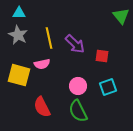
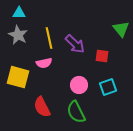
green triangle: moved 13 px down
pink semicircle: moved 2 px right, 1 px up
yellow square: moved 1 px left, 2 px down
pink circle: moved 1 px right, 1 px up
green semicircle: moved 2 px left, 1 px down
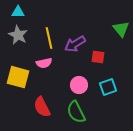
cyan triangle: moved 1 px left, 1 px up
purple arrow: rotated 105 degrees clockwise
red square: moved 4 px left, 1 px down
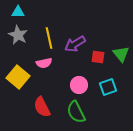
green triangle: moved 25 px down
yellow square: rotated 25 degrees clockwise
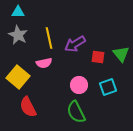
red semicircle: moved 14 px left
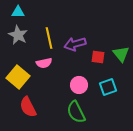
purple arrow: rotated 15 degrees clockwise
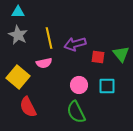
cyan square: moved 1 px left, 1 px up; rotated 18 degrees clockwise
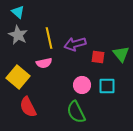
cyan triangle: rotated 40 degrees clockwise
pink circle: moved 3 px right
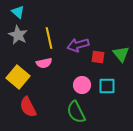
purple arrow: moved 3 px right, 1 px down
